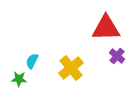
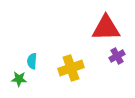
purple cross: rotated 21 degrees clockwise
cyan semicircle: rotated 21 degrees counterclockwise
yellow cross: rotated 20 degrees clockwise
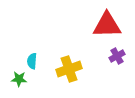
red triangle: moved 1 px right, 3 px up
yellow cross: moved 2 px left, 1 px down
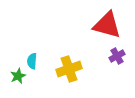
red triangle: rotated 16 degrees clockwise
green star: moved 1 px left, 3 px up; rotated 28 degrees counterclockwise
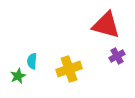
red triangle: moved 1 px left
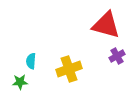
cyan semicircle: moved 1 px left
green star: moved 2 px right, 6 px down; rotated 21 degrees clockwise
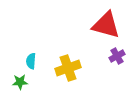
yellow cross: moved 1 px left, 1 px up
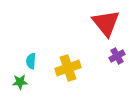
red triangle: moved 2 px up; rotated 36 degrees clockwise
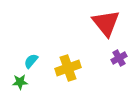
purple cross: moved 2 px right, 2 px down
cyan semicircle: rotated 35 degrees clockwise
